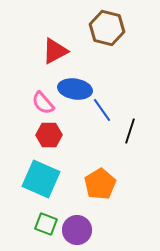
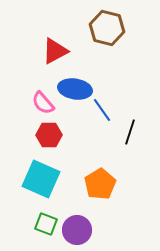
black line: moved 1 px down
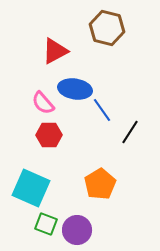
black line: rotated 15 degrees clockwise
cyan square: moved 10 px left, 9 px down
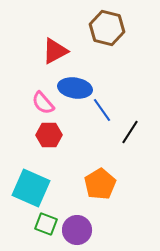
blue ellipse: moved 1 px up
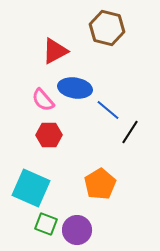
pink semicircle: moved 3 px up
blue line: moved 6 px right; rotated 15 degrees counterclockwise
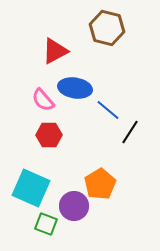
purple circle: moved 3 px left, 24 px up
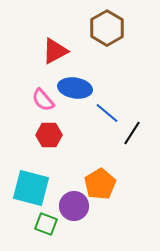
brown hexagon: rotated 16 degrees clockwise
blue line: moved 1 px left, 3 px down
black line: moved 2 px right, 1 px down
cyan square: rotated 9 degrees counterclockwise
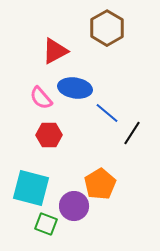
pink semicircle: moved 2 px left, 2 px up
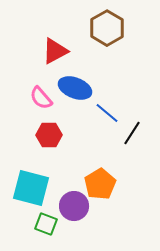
blue ellipse: rotated 12 degrees clockwise
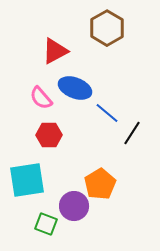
cyan square: moved 4 px left, 8 px up; rotated 24 degrees counterclockwise
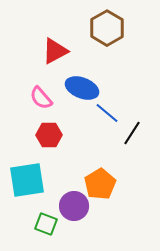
blue ellipse: moved 7 px right
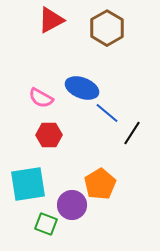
red triangle: moved 4 px left, 31 px up
pink semicircle: rotated 20 degrees counterclockwise
cyan square: moved 1 px right, 4 px down
purple circle: moved 2 px left, 1 px up
